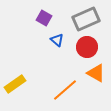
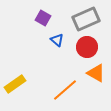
purple square: moved 1 px left
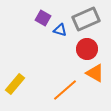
blue triangle: moved 3 px right, 10 px up; rotated 24 degrees counterclockwise
red circle: moved 2 px down
orange triangle: moved 1 px left
yellow rectangle: rotated 15 degrees counterclockwise
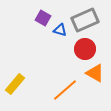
gray rectangle: moved 1 px left, 1 px down
red circle: moved 2 px left
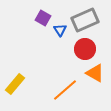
blue triangle: rotated 40 degrees clockwise
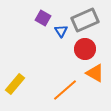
blue triangle: moved 1 px right, 1 px down
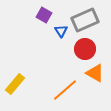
purple square: moved 1 px right, 3 px up
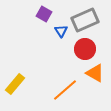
purple square: moved 1 px up
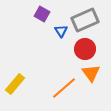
purple square: moved 2 px left
orange triangle: moved 4 px left; rotated 24 degrees clockwise
orange line: moved 1 px left, 2 px up
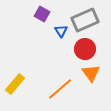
orange line: moved 4 px left, 1 px down
